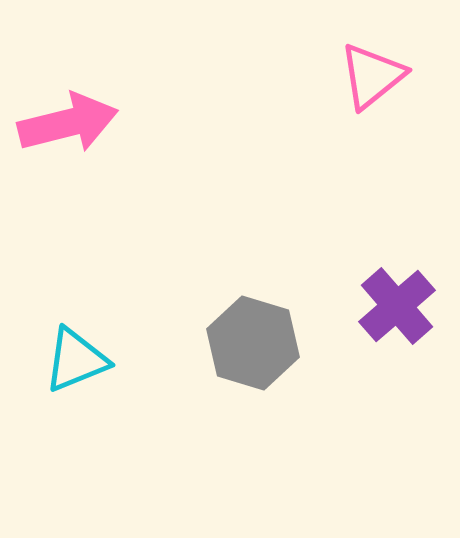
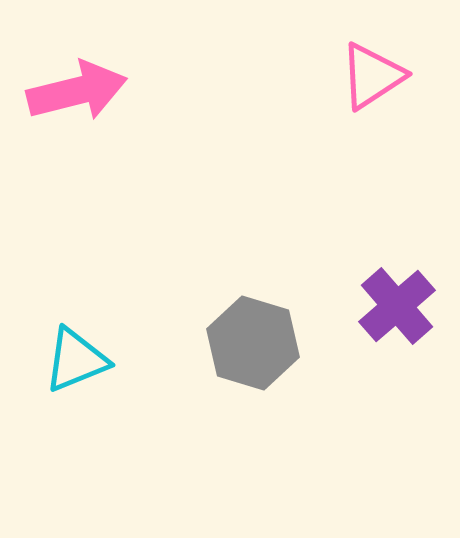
pink triangle: rotated 6 degrees clockwise
pink arrow: moved 9 px right, 32 px up
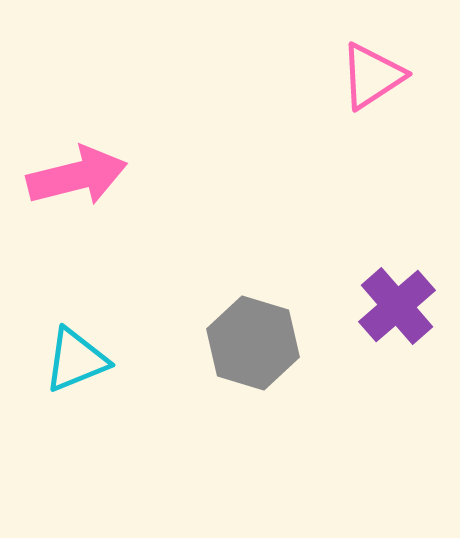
pink arrow: moved 85 px down
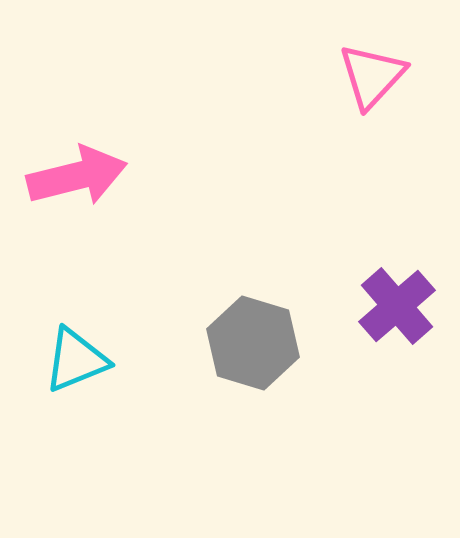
pink triangle: rotated 14 degrees counterclockwise
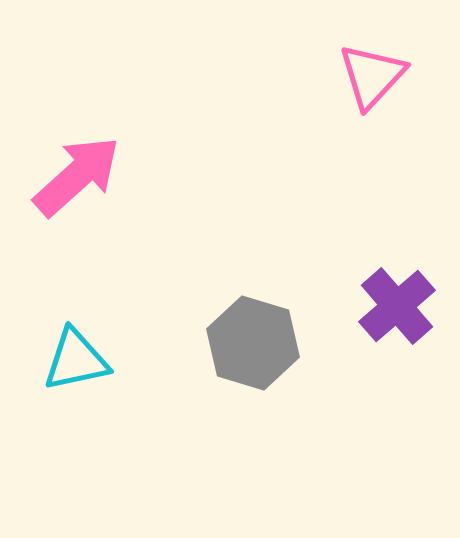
pink arrow: rotated 28 degrees counterclockwise
cyan triangle: rotated 10 degrees clockwise
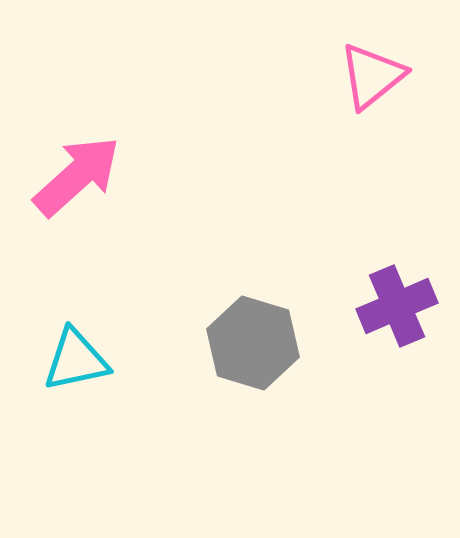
pink triangle: rotated 8 degrees clockwise
purple cross: rotated 18 degrees clockwise
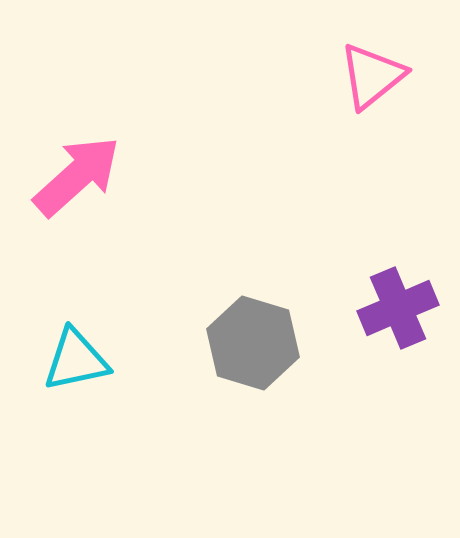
purple cross: moved 1 px right, 2 px down
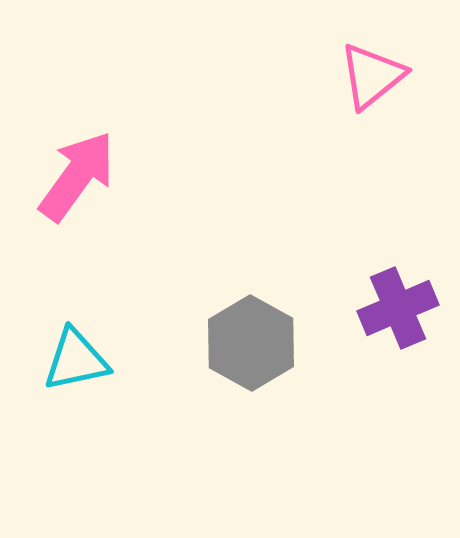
pink arrow: rotated 12 degrees counterclockwise
gray hexagon: moved 2 px left; rotated 12 degrees clockwise
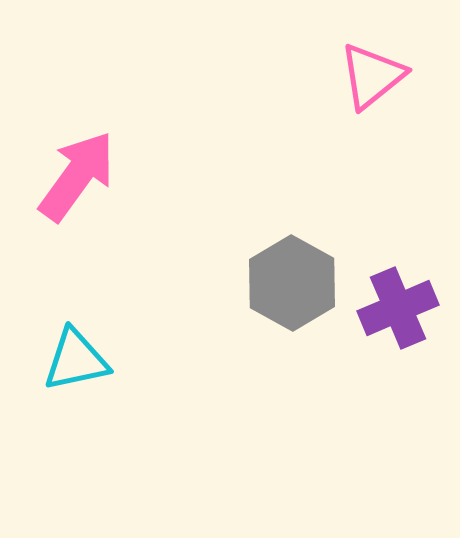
gray hexagon: moved 41 px right, 60 px up
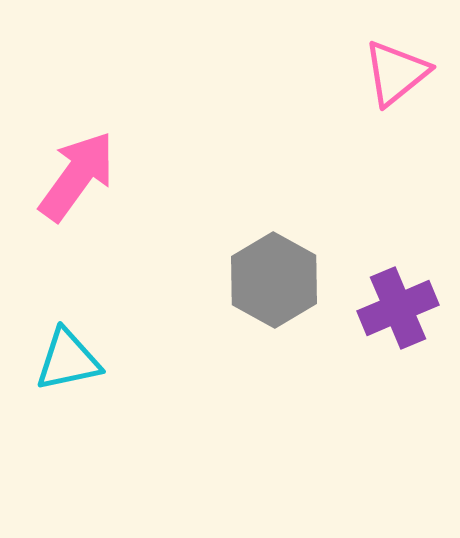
pink triangle: moved 24 px right, 3 px up
gray hexagon: moved 18 px left, 3 px up
cyan triangle: moved 8 px left
